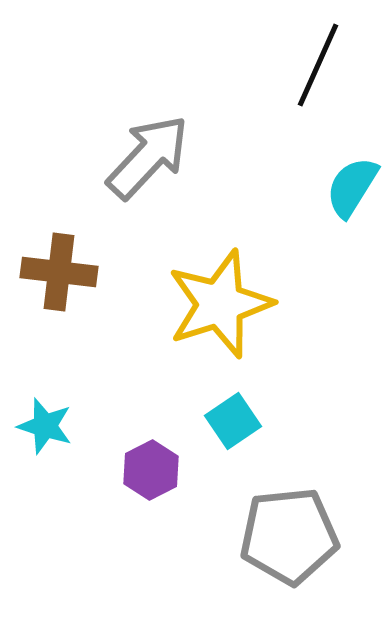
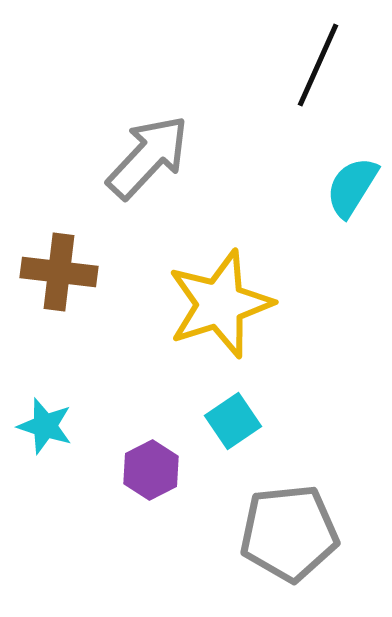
gray pentagon: moved 3 px up
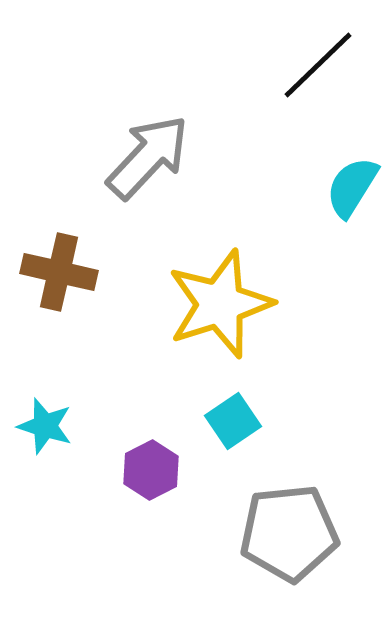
black line: rotated 22 degrees clockwise
brown cross: rotated 6 degrees clockwise
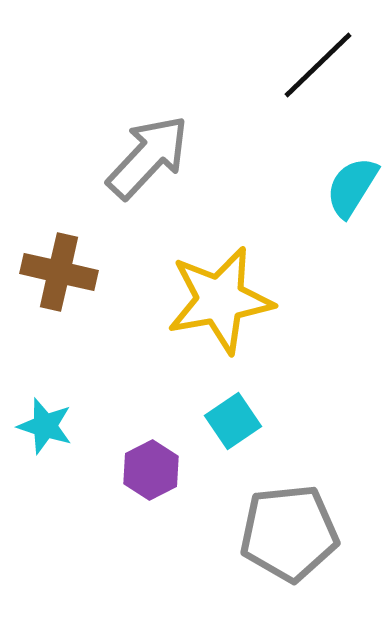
yellow star: moved 4 px up; rotated 8 degrees clockwise
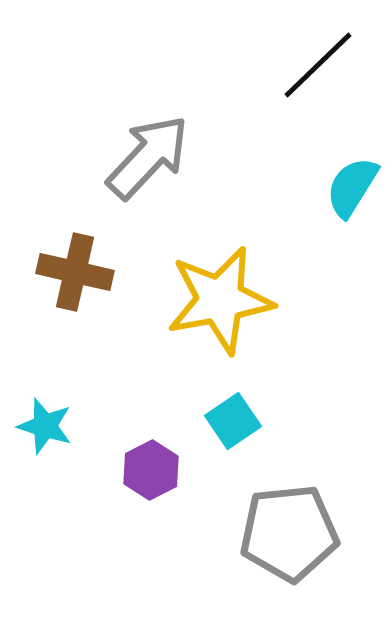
brown cross: moved 16 px right
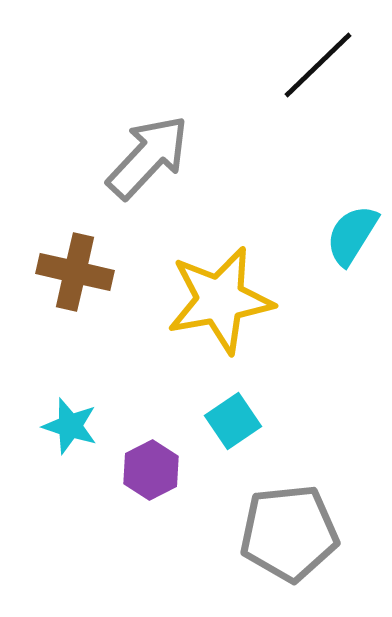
cyan semicircle: moved 48 px down
cyan star: moved 25 px right
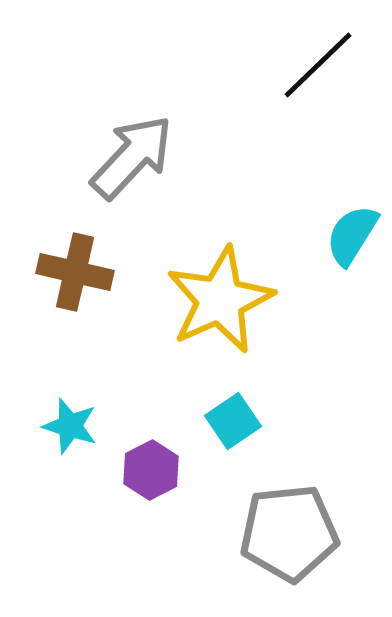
gray arrow: moved 16 px left
yellow star: rotated 14 degrees counterclockwise
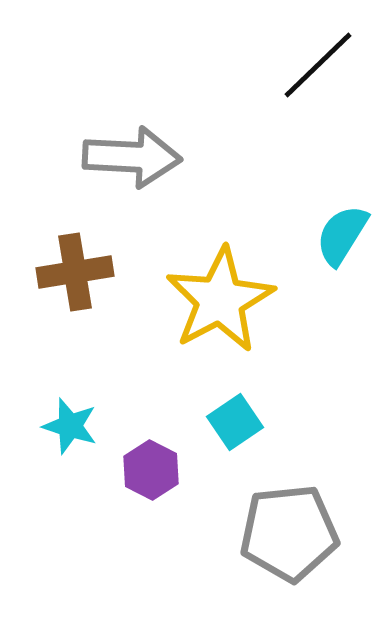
gray arrow: rotated 50 degrees clockwise
cyan semicircle: moved 10 px left
brown cross: rotated 22 degrees counterclockwise
yellow star: rotated 4 degrees counterclockwise
cyan square: moved 2 px right, 1 px down
purple hexagon: rotated 6 degrees counterclockwise
